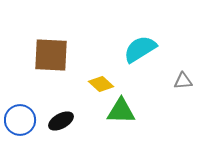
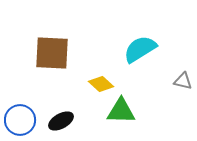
brown square: moved 1 px right, 2 px up
gray triangle: rotated 18 degrees clockwise
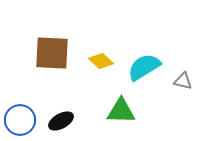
cyan semicircle: moved 4 px right, 18 px down
yellow diamond: moved 23 px up
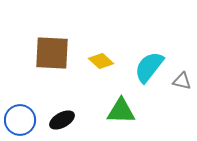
cyan semicircle: moved 5 px right; rotated 20 degrees counterclockwise
gray triangle: moved 1 px left
black ellipse: moved 1 px right, 1 px up
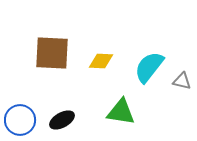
yellow diamond: rotated 40 degrees counterclockwise
green triangle: moved 1 px down; rotated 8 degrees clockwise
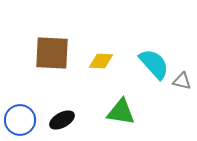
cyan semicircle: moved 5 px right, 3 px up; rotated 100 degrees clockwise
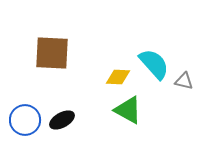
yellow diamond: moved 17 px right, 16 px down
gray triangle: moved 2 px right
green triangle: moved 7 px right, 2 px up; rotated 20 degrees clockwise
blue circle: moved 5 px right
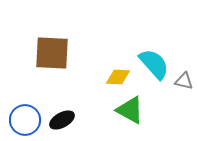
green triangle: moved 2 px right
